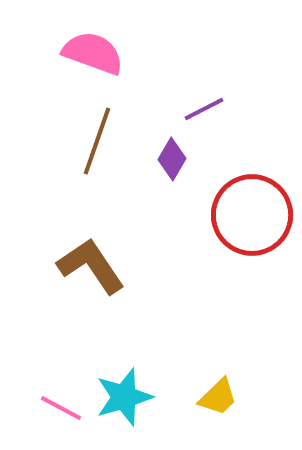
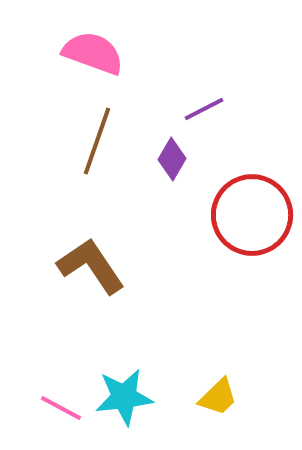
cyan star: rotated 10 degrees clockwise
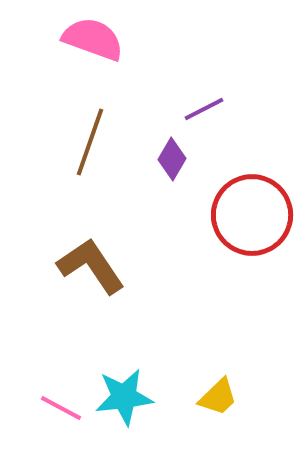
pink semicircle: moved 14 px up
brown line: moved 7 px left, 1 px down
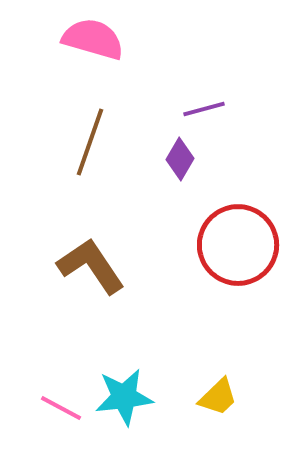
pink semicircle: rotated 4 degrees counterclockwise
purple line: rotated 12 degrees clockwise
purple diamond: moved 8 px right
red circle: moved 14 px left, 30 px down
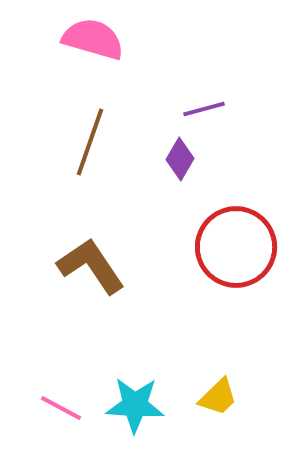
red circle: moved 2 px left, 2 px down
cyan star: moved 11 px right, 8 px down; rotated 10 degrees clockwise
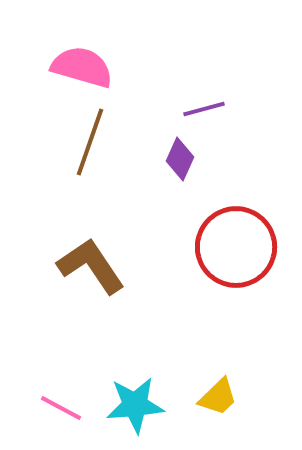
pink semicircle: moved 11 px left, 28 px down
purple diamond: rotated 6 degrees counterclockwise
cyan star: rotated 8 degrees counterclockwise
